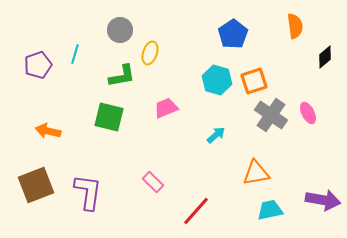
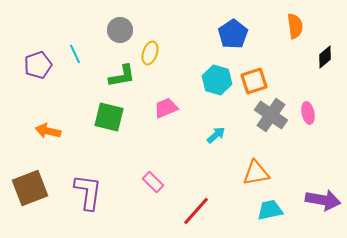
cyan line: rotated 42 degrees counterclockwise
pink ellipse: rotated 15 degrees clockwise
brown square: moved 6 px left, 3 px down
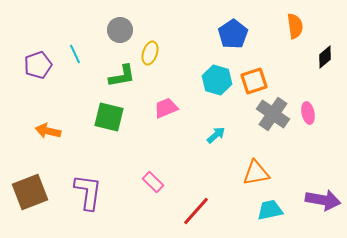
gray cross: moved 2 px right, 1 px up
brown square: moved 4 px down
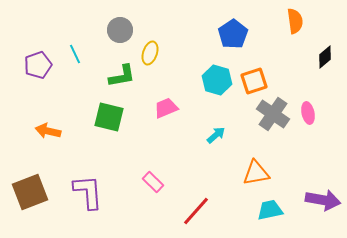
orange semicircle: moved 5 px up
purple L-shape: rotated 12 degrees counterclockwise
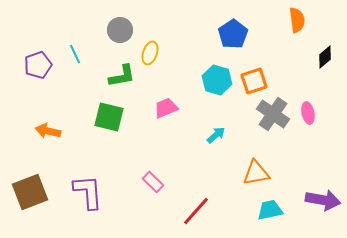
orange semicircle: moved 2 px right, 1 px up
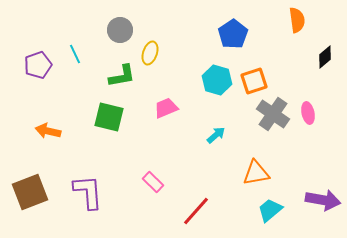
cyan trapezoid: rotated 28 degrees counterclockwise
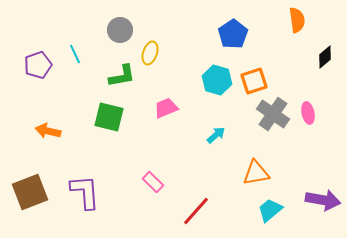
purple L-shape: moved 3 px left
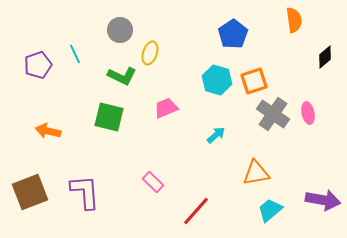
orange semicircle: moved 3 px left
green L-shape: rotated 36 degrees clockwise
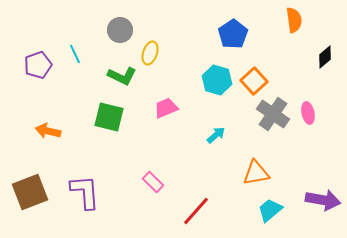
orange square: rotated 24 degrees counterclockwise
